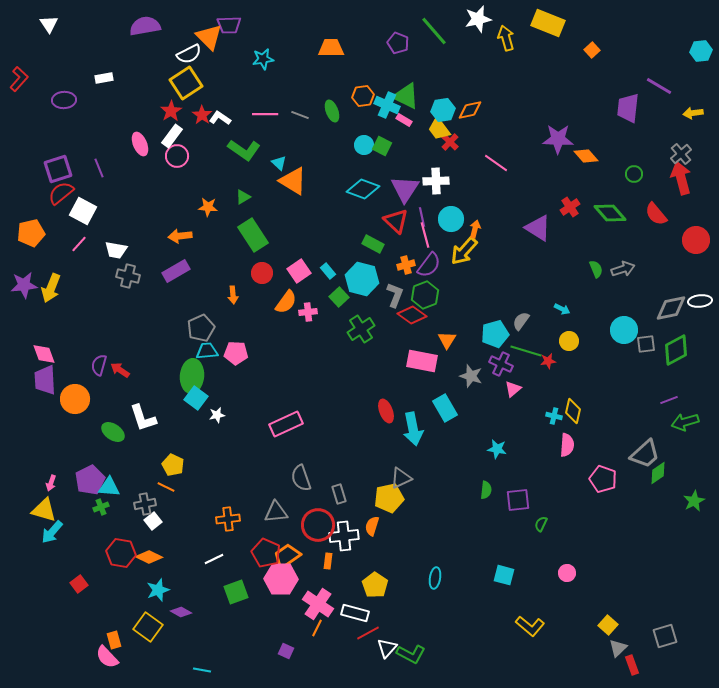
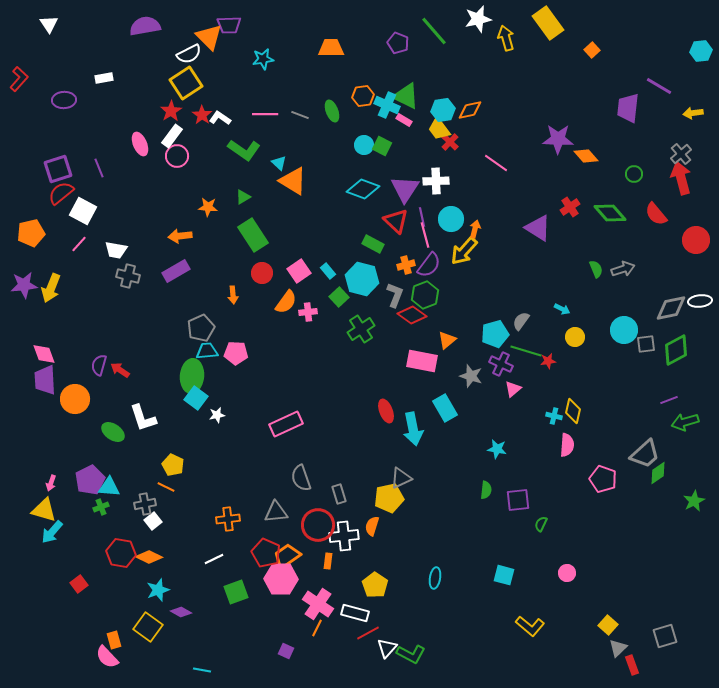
yellow rectangle at (548, 23): rotated 32 degrees clockwise
orange triangle at (447, 340): rotated 18 degrees clockwise
yellow circle at (569, 341): moved 6 px right, 4 px up
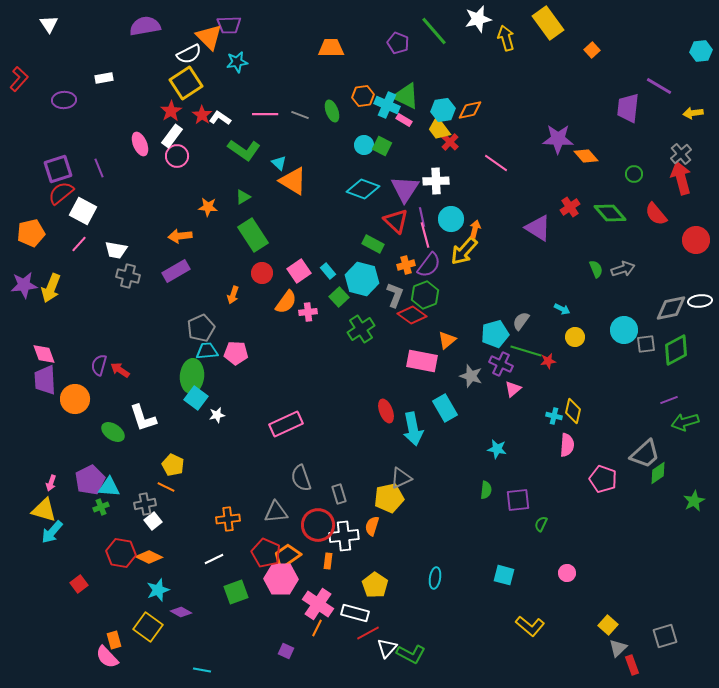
cyan star at (263, 59): moved 26 px left, 3 px down
orange arrow at (233, 295): rotated 24 degrees clockwise
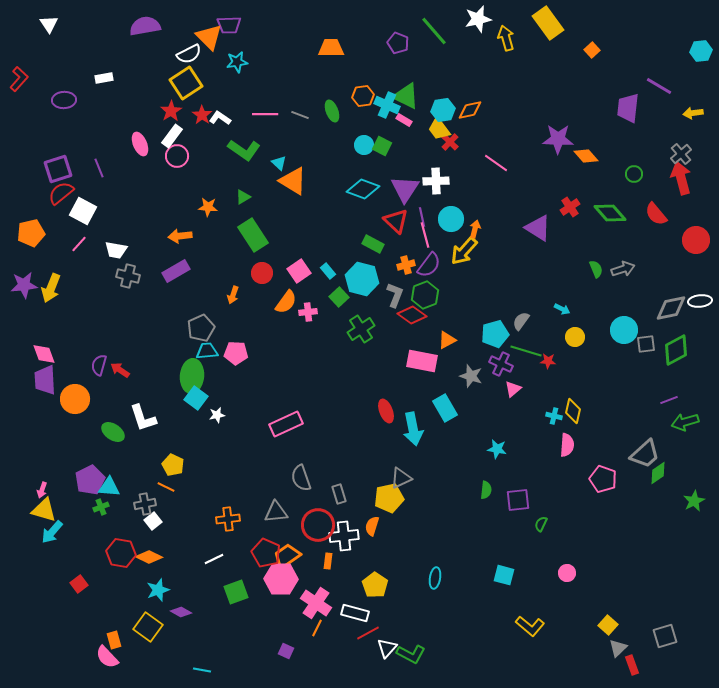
orange triangle at (447, 340): rotated 12 degrees clockwise
red star at (548, 361): rotated 14 degrees clockwise
pink arrow at (51, 483): moved 9 px left, 7 px down
pink cross at (318, 604): moved 2 px left, 1 px up
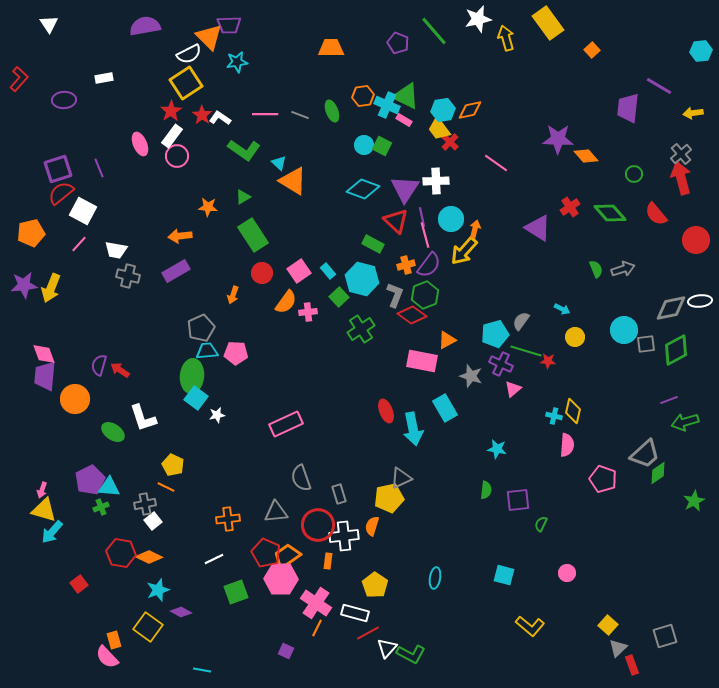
purple trapezoid at (45, 380): moved 4 px up; rotated 8 degrees clockwise
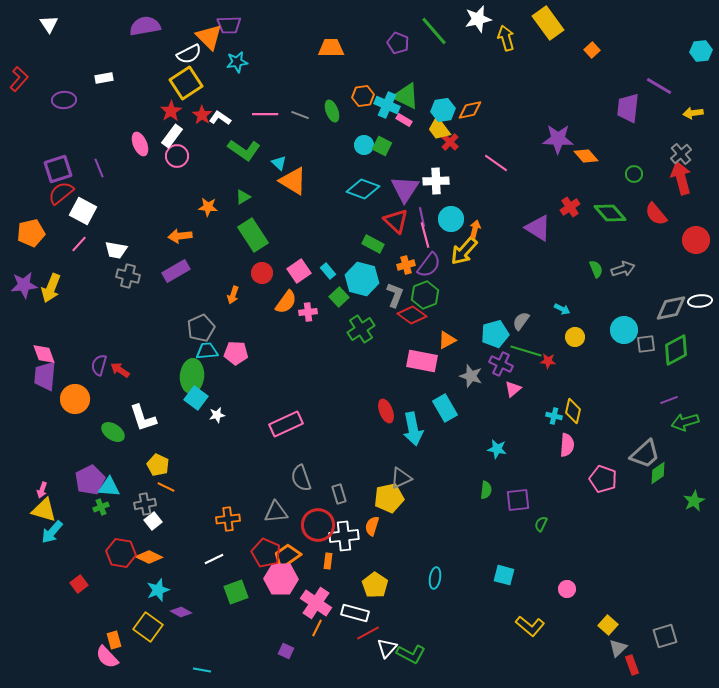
yellow pentagon at (173, 465): moved 15 px left
pink circle at (567, 573): moved 16 px down
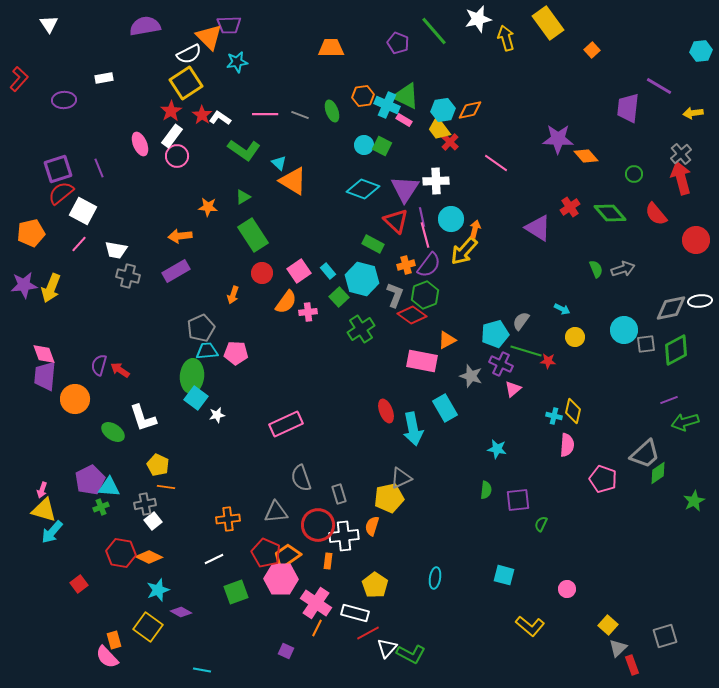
orange line at (166, 487): rotated 18 degrees counterclockwise
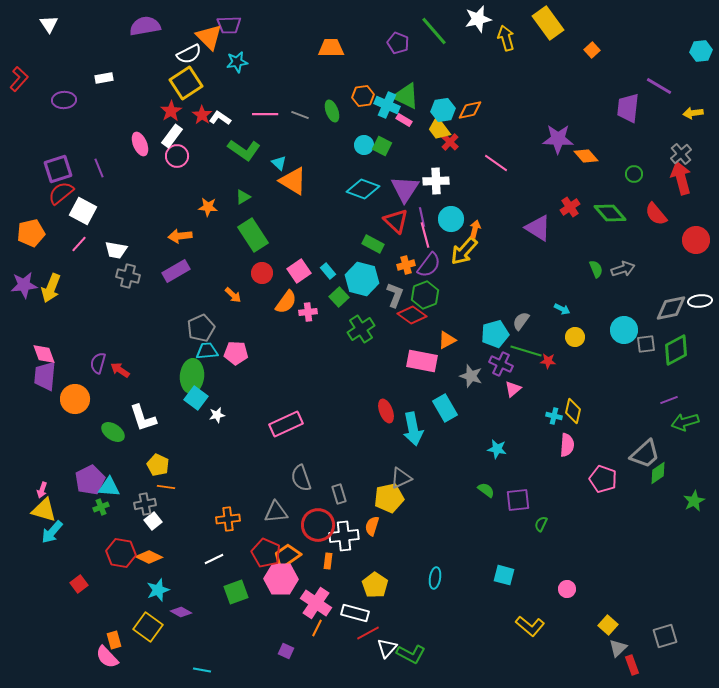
orange arrow at (233, 295): rotated 66 degrees counterclockwise
purple semicircle at (99, 365): moved 1 px left, 2 px up
green semicircle at (486, 490): rotated 60 degrees counterclockwise
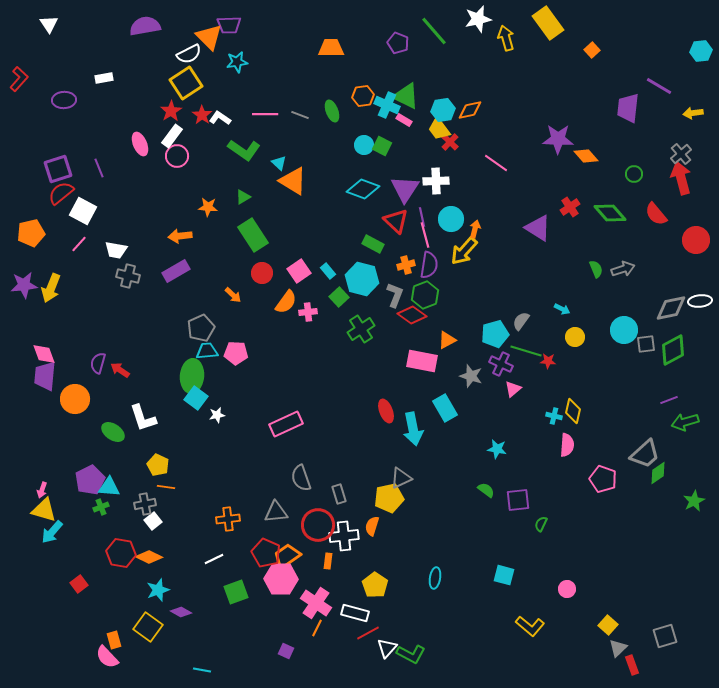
purple semicircle at (429, 265): rotated 28 degrees counterclockwise
green diamond at (676, 350): moved 3 px left
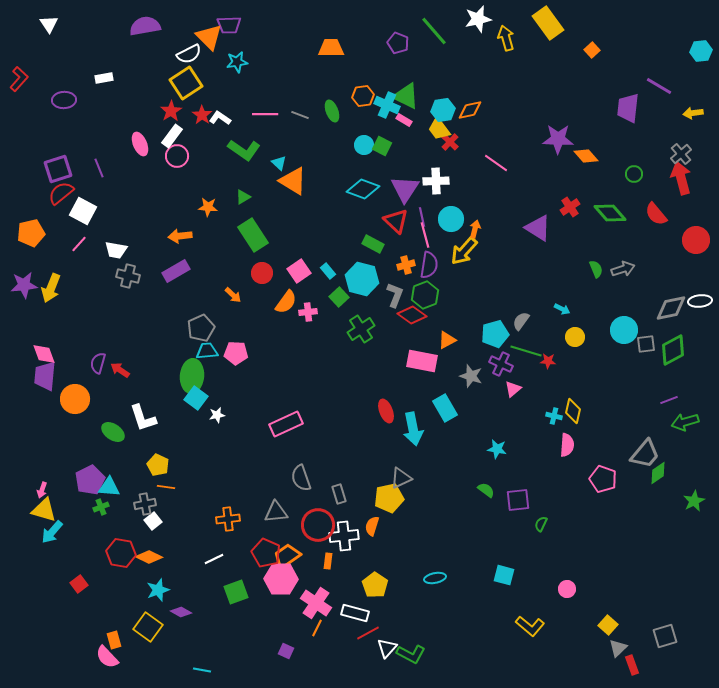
gray trapezoid at (645, 454): rotated 8 degrees counterclockwise
cyan ellipse at (435, 578): rotated 70 degrees clockwise
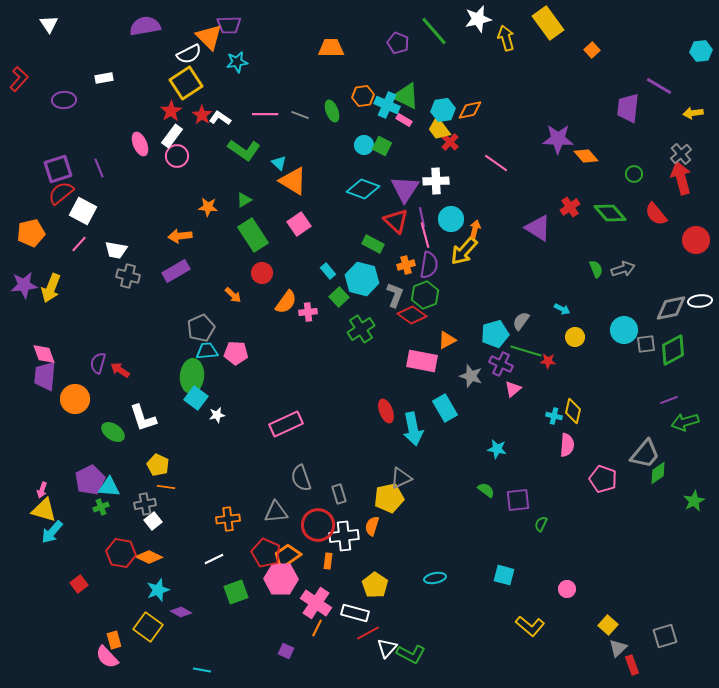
green triangle at (243, 197): moved 1 px right, 3 px down
pink square at (299, 271): moved 47 px up
